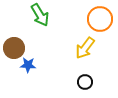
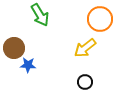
yellow arrow: rotated 15 degrees clockwise
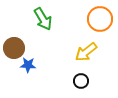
green arrow: moved 3 px right, 4 px down
yellow arrow: moved 1 px right, 4 px down
black circle: moved 4 px left, 1 px up
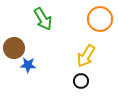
yellow arrow: moved 4 px down; rotated 20 degrees counterclockwise
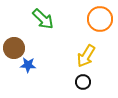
green arrow: rotated 15 degrees counterclockwise
black circle: moved 2 px right, 1 px down
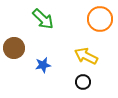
yellow arrow: rotated 85 degrees clockwise
blue star: moved 15 px right; rotated 14 degrees counterclockwise
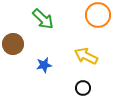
orange circle: moved 2 px left, 4 px up
brown circle: moved 1 px left, 4 px up
blue star: moved 1 px right
black circle: moved 6 px down
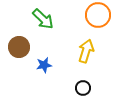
brown circle: moved 6 px right, 3 px down
yellow arrow: moved 5 px up; rotated 80 degrees clockwise
